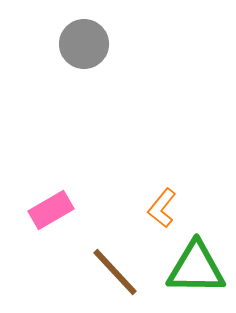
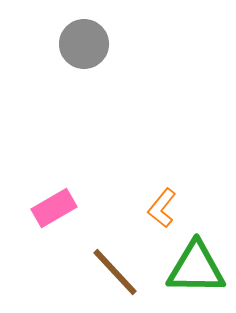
pink rectangle: moved 3 px right, 2 px up
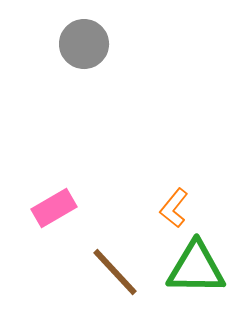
orange L-shape: moved 12 px right
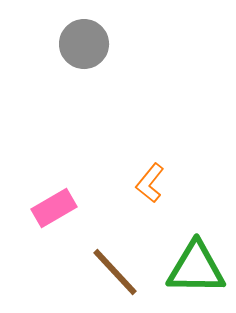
orange L-shape: moved 24 px left, 25 px up
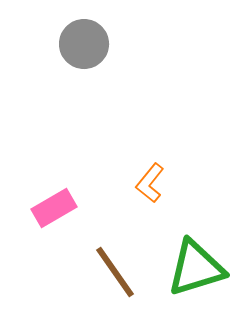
green triangle: rotated 18 degrees counterclockwise
brown line: rotated 8 degrees clockwise
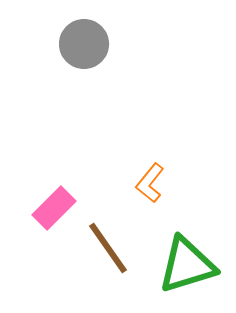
pink rectangle: rotated 15 degrees counterclockwise
green triangle: moved 9 px left, 3 px up
brown line: moved 7 px left, 24 px up
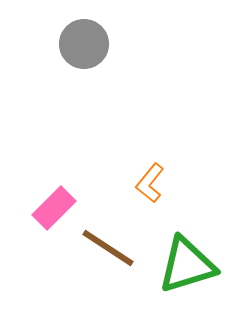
brown line: rotated 22 degrees counterclockwise
